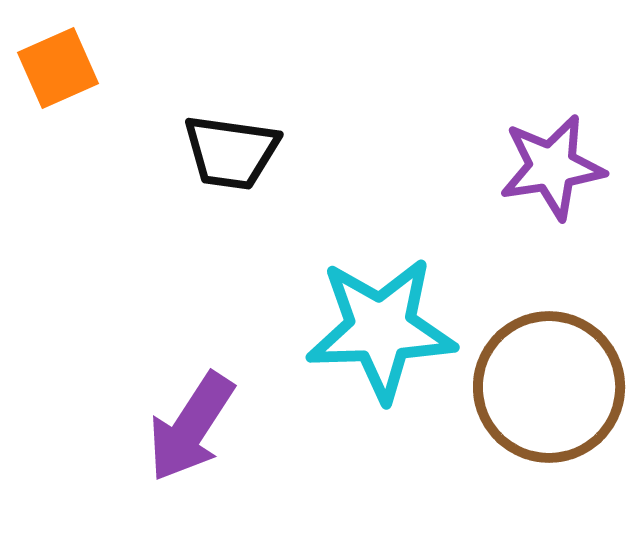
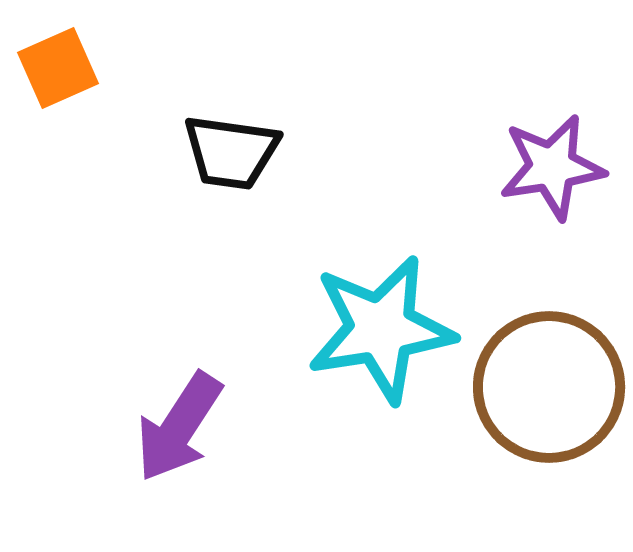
cyan star: rotated 7 degrees counterclockwise
purple arrow: moved 12 px left
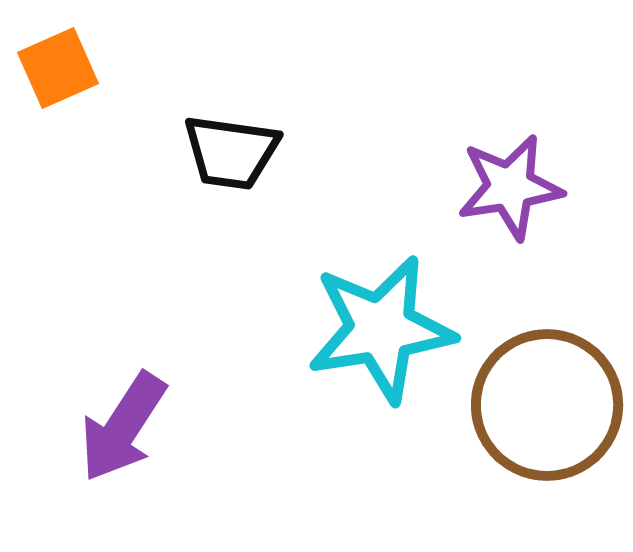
purple star: moved 42 px left, 20 px down
brown circle: moved 2 px left, 18 px down
purple arrow: moved 56 px left
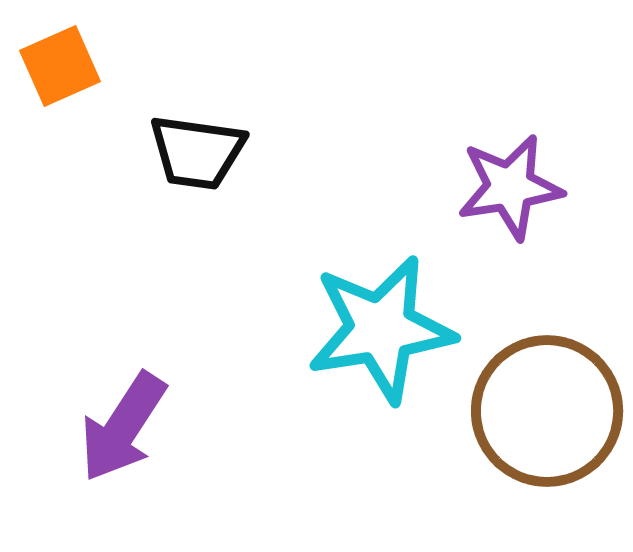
orange square: moved 2 px right, 2 px up
black trapezoid: moved 34 px left
brown circle: moved 6 px down
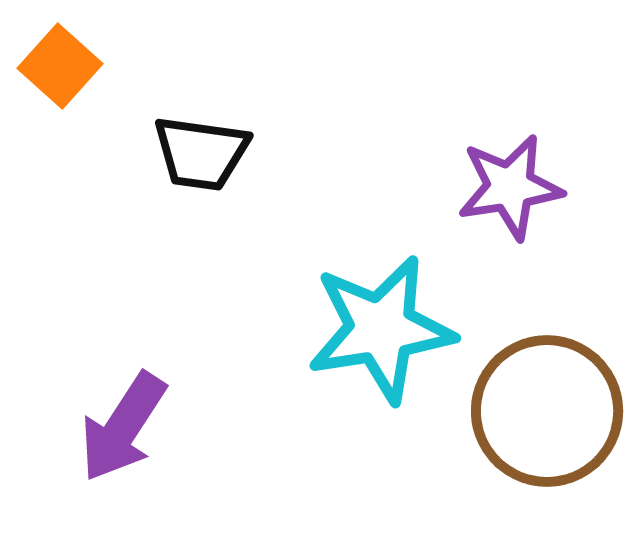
orange square: rotated 24 degrees counterclockwise
black trapezoid: moved 4 px right, 1 px down
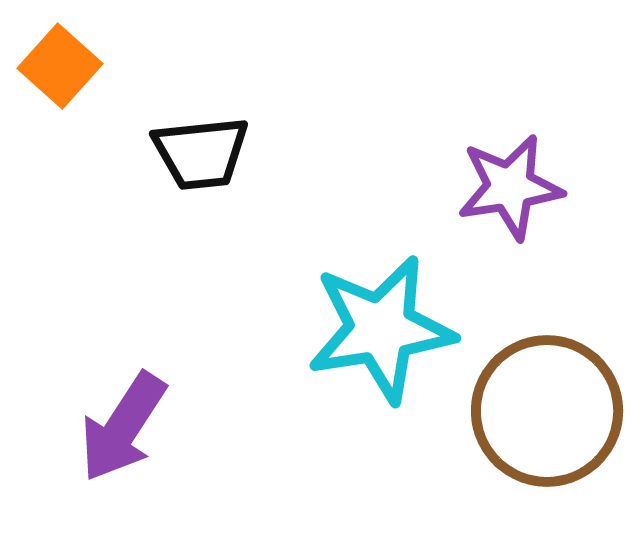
black trapezoid: rotated 14 degrees counterclockwise
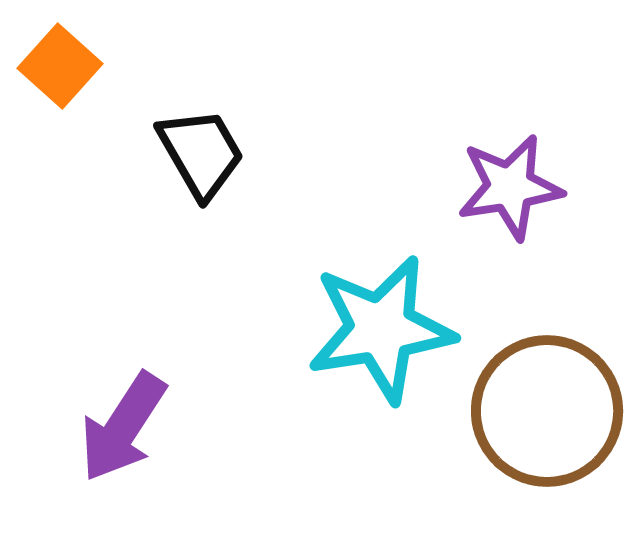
black trapezoid: rotated 114 degrees counterclockwise
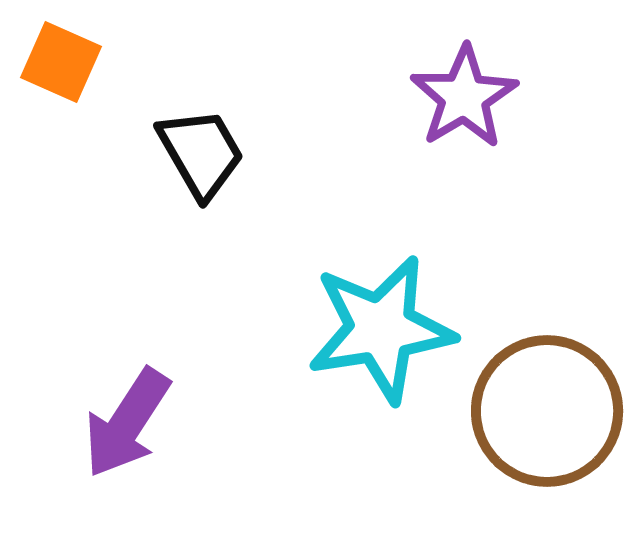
orange square: moved 1 px right, 4 px up; rotated 18 degrees counterclockwise
purple star: moved 46 px left, 90 px up; rotated 22 degrees counterclockwise
purple arrow: moved 4 px right, 4 px up
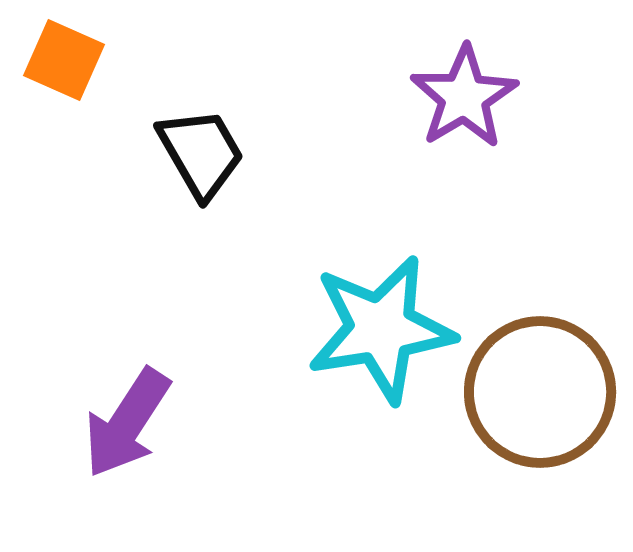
orange square: moved 3 px right, 2 px up
brown circle: moved 7 px left, 19 px up
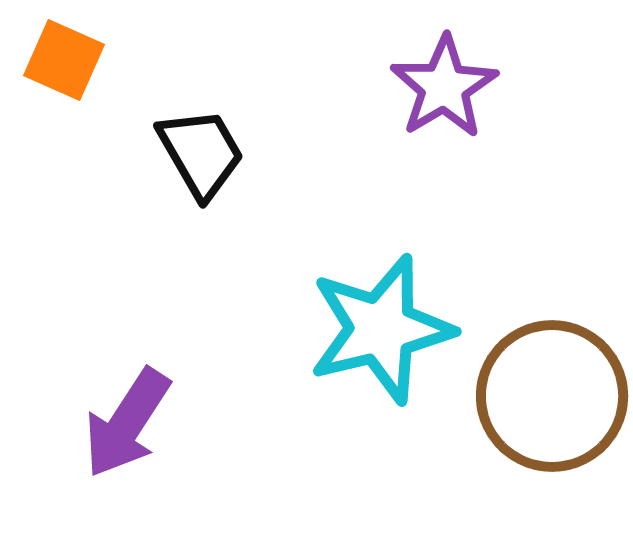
purple star: moved 20 px left, 10 px up
cyan star: rotated 5 degrees counterclockwise
brown circle: moved 12 px right, 4 px down
